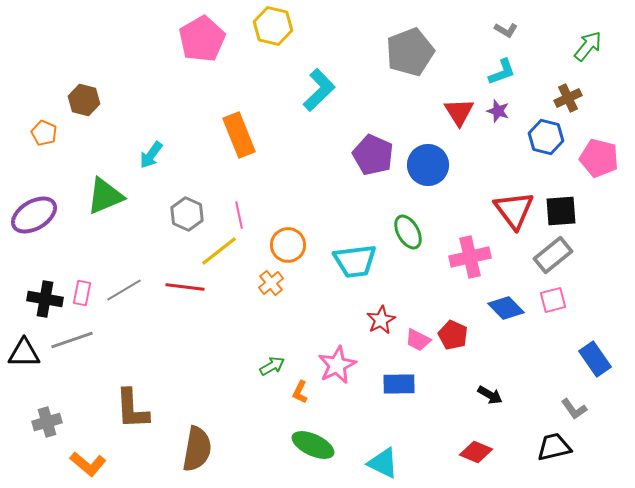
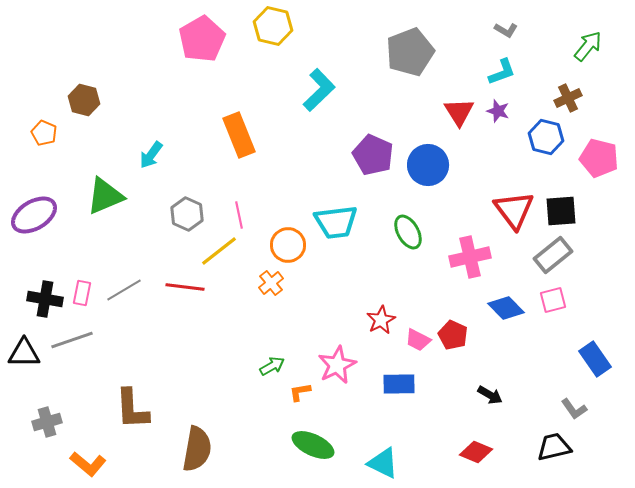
cyan trapezoid at (355, 261): moved 19 px left, 39 px up
orange L-shape at (300, 392): rotated 55 degrees clockwise
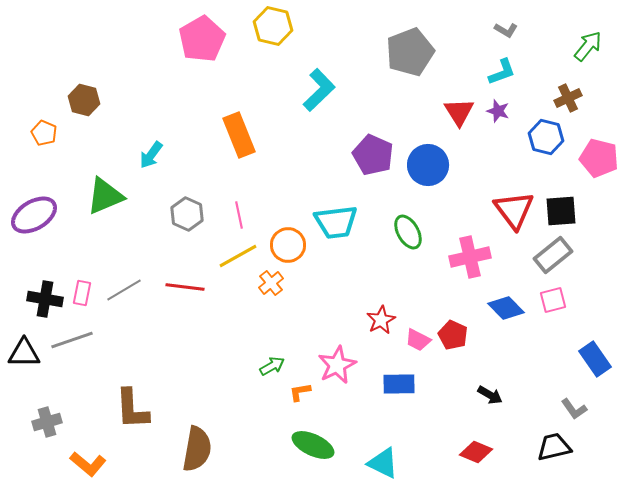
yellow line at (219, 251): moved 19 px right, 5 px down; rotated 9 degrees clockwise
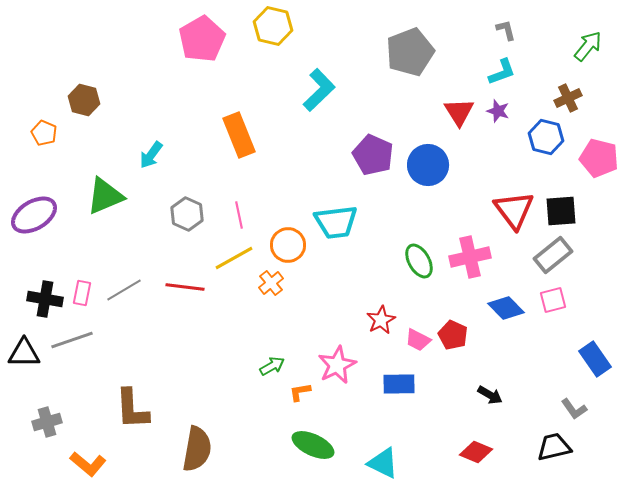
gray L-shape at (506, 30): rotated 135 degrees counterclockwise
green ellipse at (408, 232): moved 11 px right, 29 px down
yellow line at (238, 256): moved 4 px left, 2 px down
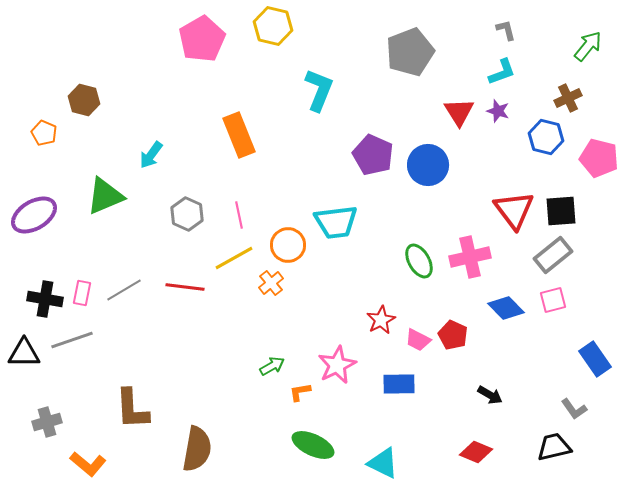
cyan L-shape at (319, 90): rotated 24 degrees counterclockwise
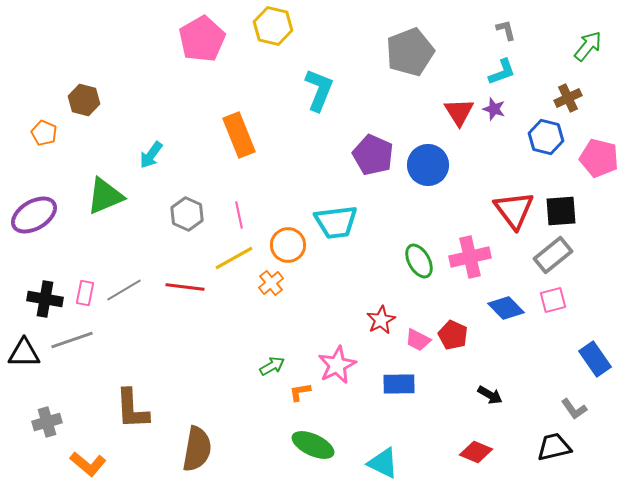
purple star at (498, 111): moved 4 px left, 2 px up
pink rectangle at (82, 293): moved 3 px right
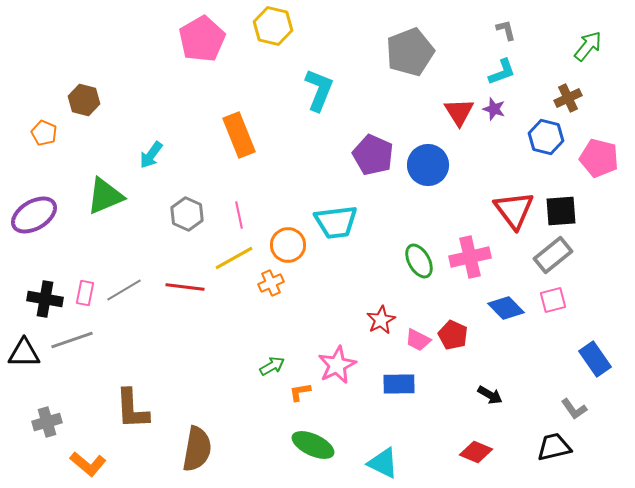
orange cross at (271, 283): rotated 15 degrees clockwise
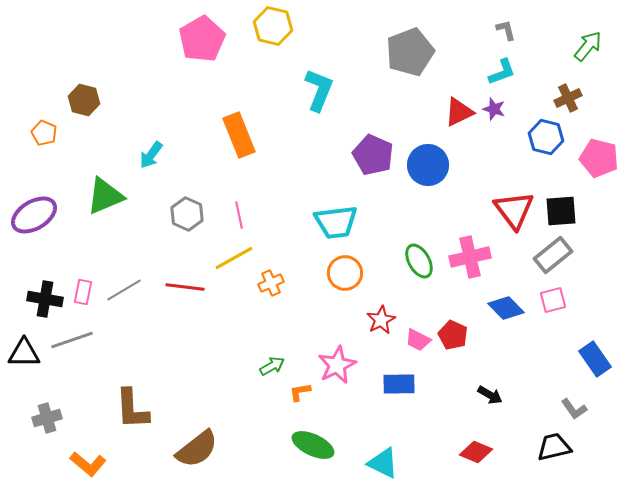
red triangle at (459, 112): rotated 36 degrees clockwise
orange circle at (288, 245): moved 57 px right, 28 px down
pink rectangle at (85, 293): moved 2 px left, 1 px up
gray cross at (47, 422): moved 4 px up
brown semicircle at (197, 449): rotated 42 degrees clockwise
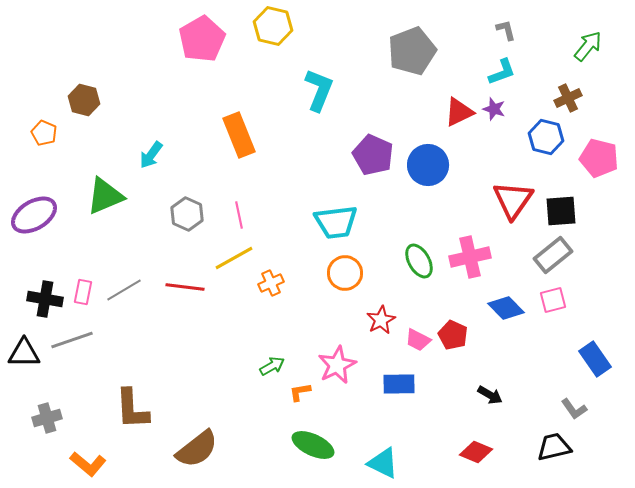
gray pentagon at (410, 52): moved 2 px right, 1 px up
red triangle at (514, 210): moved 1 px left, 10 px up; rotated 12 degrees clockwise
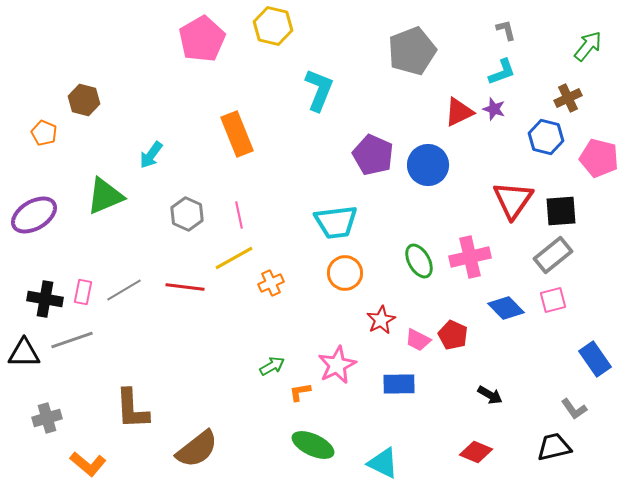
orange rectangle at (239, 135): moved 2 px left, 1 px up
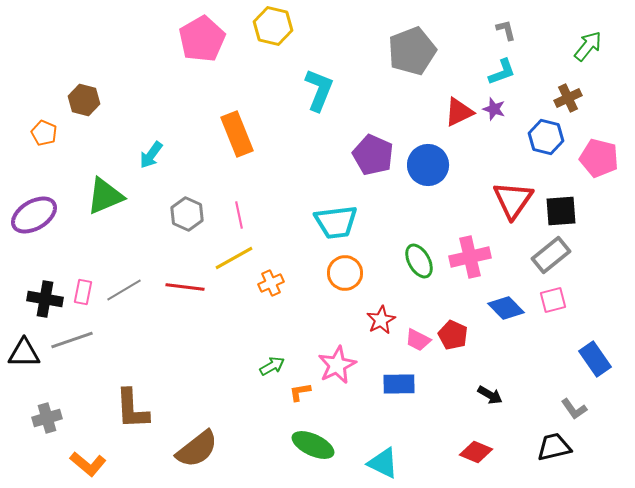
gray rectangle at (553, 255): moved 2 px left
